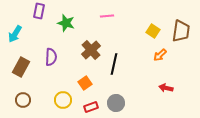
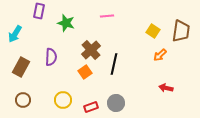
orange square: moved 11 px up
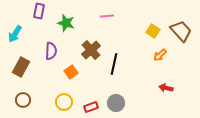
brown trapezoid: rotated 50 degrees counterclockwise
purple semicircle: moved 6 px up
orange square: moved 14 px left
yellow circle: moved 1 px right, 2 px down
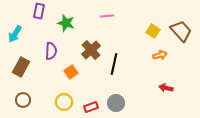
orange arrow: rotated 152 degrees counterclockwise
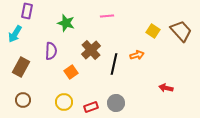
purple rectangle: moved 12 px left
orange arrow: moved 23 px left
